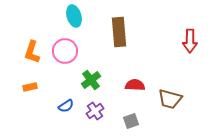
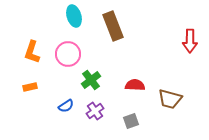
brown rectangle: moved 6 px left, 6 px up; rotated 16 degrees counterclockwise
pink circle: moved 3 px right, 3 px down
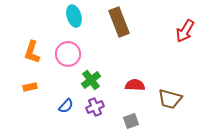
brown rectangle: moved 6 px right, 4 px up
red arrow: moved 5 px left, 10 px up; rotated 30 degrees clockwise
blue semicircle: rotated 14 degrees counterclockwise
purple cross: moved 4 px up; rotated 12 degrees clockwise
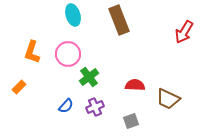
cyan ellipse: moved 1 px left, 1 px up
brown rectangle: moved 2 px up
red arrow: moved 1 px left, 1 px down
green cross: moved 2 px left, 3 px up
orange rectangle: moved 11 px left; rotated 32 degrees counterclockwise
brown trapezoid: moved 2 px left; rotated 10 degrees clockwise
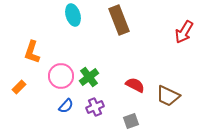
pink circle: moved 7 px left, 22 px down
red semicircle: rotated 24 degrees clockwise
brown trapezoid: moved 3 px up
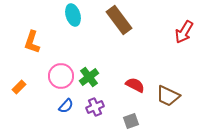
brown rectangle: rotated 16 degrees counterclockwise
orange L-shape: moved 10 px up
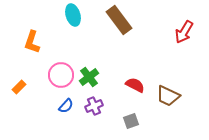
pink circle: moved 1 px up
purple cross: moved 1 px left, 1 px up
